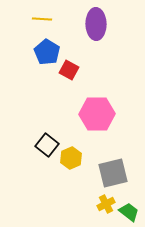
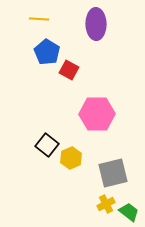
yellow line: moved 3 px left
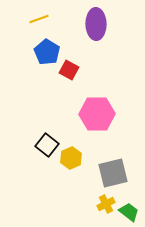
yellow line: rotated 24 degrees counterclockwise
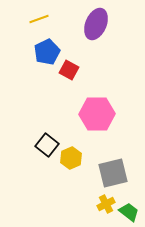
purple ellipse: rotated 24 degrees clockwise
blue pentagon: rotated 15 degrees clockwise
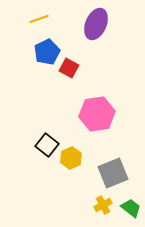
red square: moved 2 px up
pink hexagon: rotated 8 degrees counterclockwise
gray square: rotated 8 degrees counterclockwise
yellow cross: moved 3 px left, 1 px down
green trapezoid: moved 2 px right, 4 px up
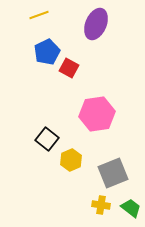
yellow line: moved 4 px up
black square: moved 6 px up
yellow hexagon: moved 2 px down
yellow cross: moved 2 px left; rotated 36 degrees clockwise
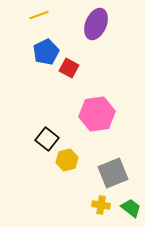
blue pentagon: moved 1 px left
yellow hexagon: moved 4 px left; rotated 10 degrees clockwise
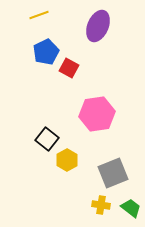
purple ellipse: moved 2 px right, 2 px down
yellow hexagon: rotated 15 degrees counterclockwise
